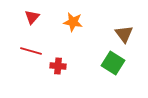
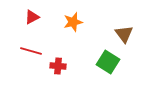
red triangle: rotated 21 degrees clockwise
orange star: rotated 24 degrees counterclockwise
green square: moved 5 px left, 1 px up
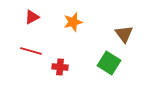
green square: moved 1 px right, 1 px down
red cross: moved 2 px right, 1 px down
